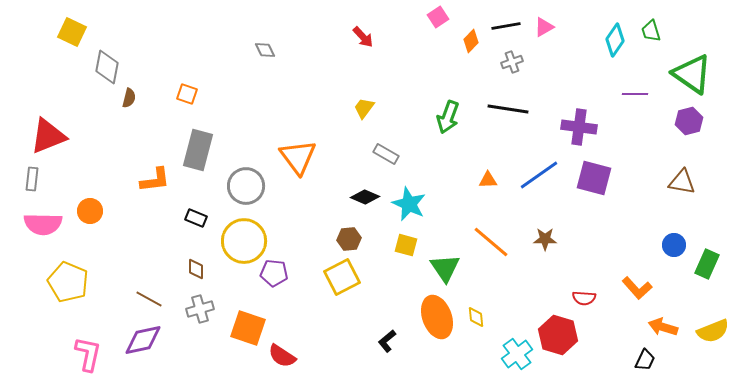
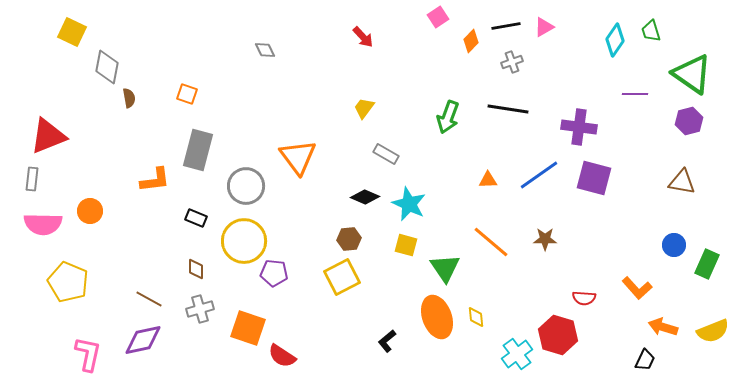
brown semicircle at (129, 98): rotated 24 degrees counterclockwise
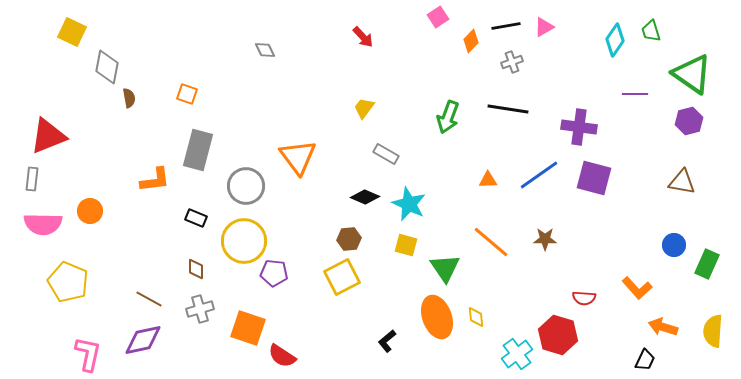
yellow semicircle at (713, 331): rotated 116 degrees clockwise
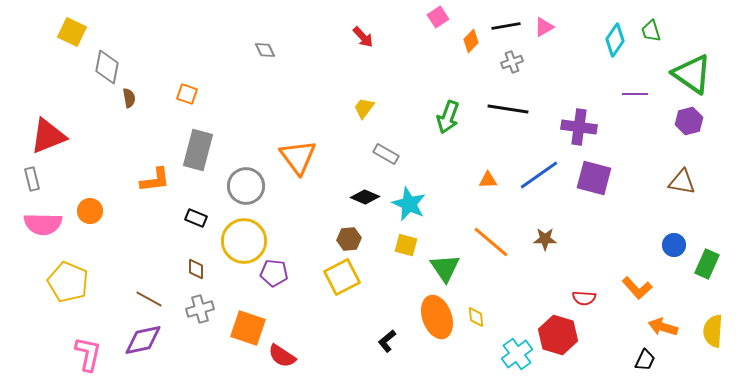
gray rectangle at (32, 179): rotated 20 degrees counterclockwise
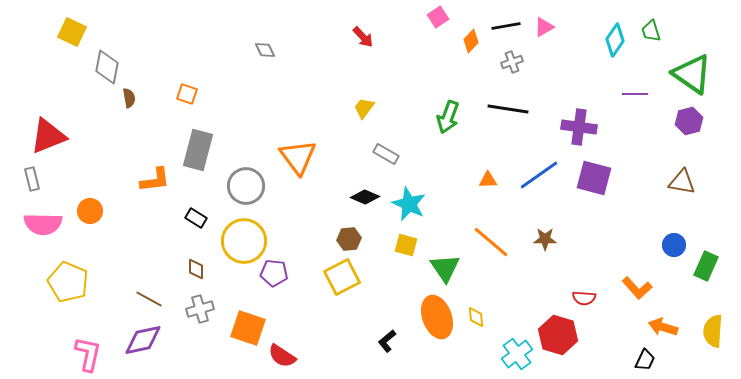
black rectangle at (196, 218): rotated 10 degrees clockwise
green rectangle at (707, 264): moved 1 px left, 2 px down
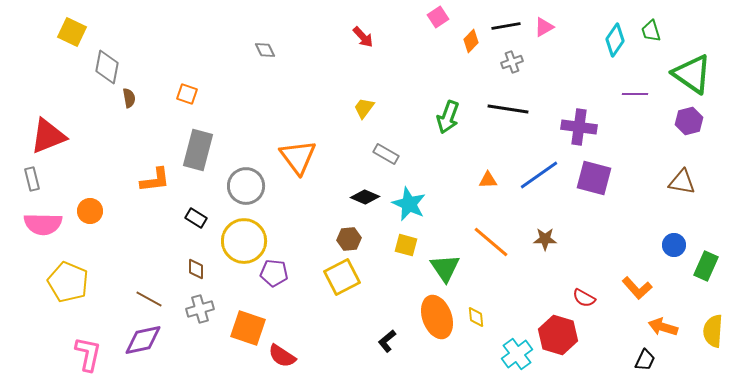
red semicircle at (584, 298): rotated 25 degrees clockwise
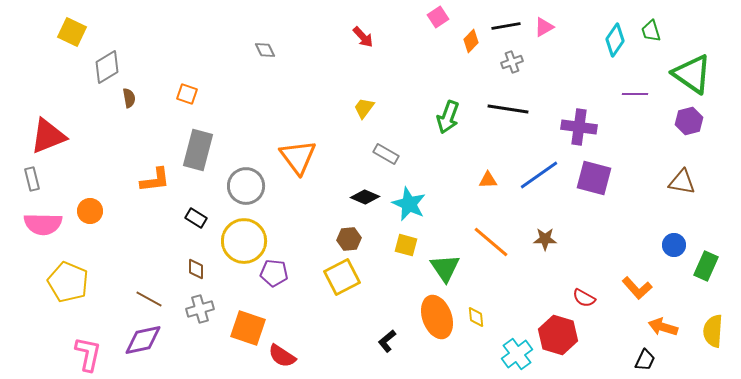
gray diamond at (107, 67): rotated 48 degrees clockwise
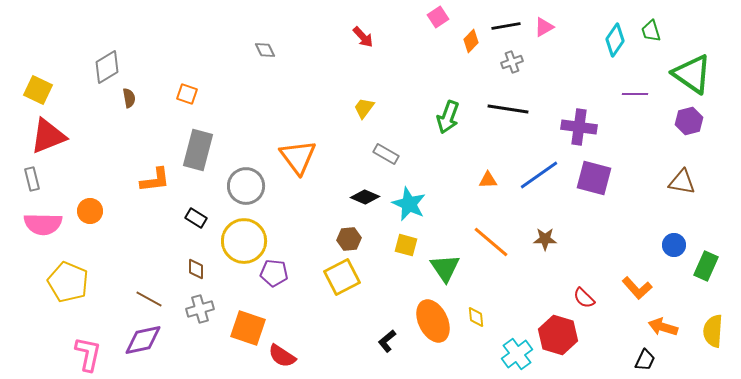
yellow square at (72, 32): moved 34 px left, 58 px down
red semicircle at (584, 298): rotated 15 degrees clockwise
orange ellipse at (437, 317): moved 4 px left, 4 px down; rotated 6 degrees counterclockwise
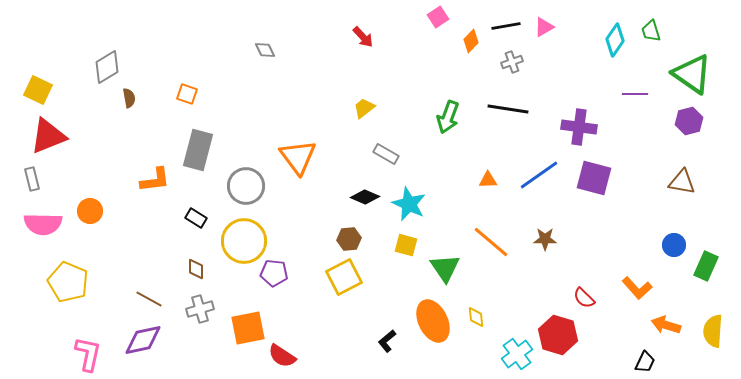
yellow trapezoid at (364, 108): rotated 15 degrees clockwise
yellow square at (342, 277): moved 2 px right
orange arrow at (663, 327): moved 3 px right, 2 px up
orange square at (248, 328): rotated 30 degrees counterclockwise
black trapezoid at (645, 360): moved 2 px down
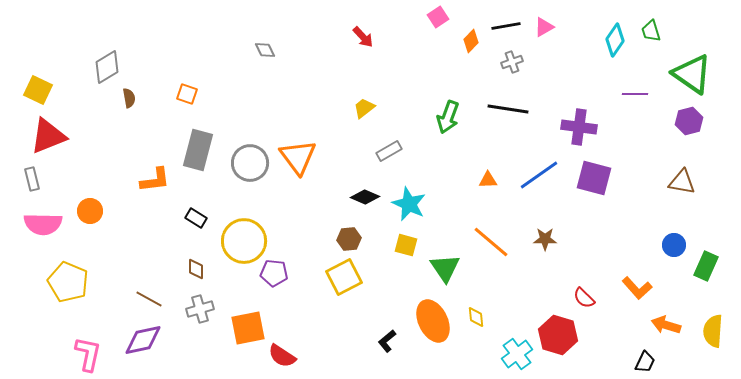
gray rectangle at (386, 154): moved 3 px right, 3 px up; rotated 60 degrees counterclockwise
gray circle at (246, 186): moved 4 px right, 23 px up
